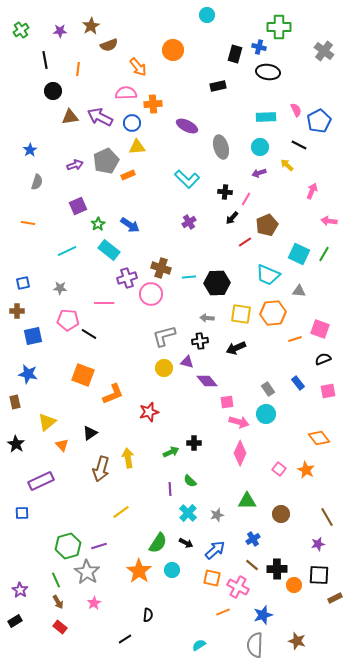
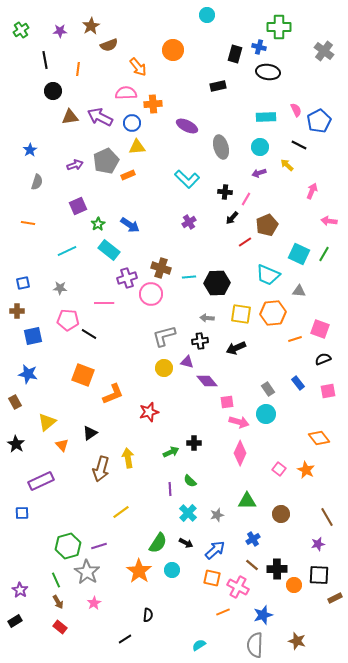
brown rectangle at (15, 402): rotated 16 degrees counterclockwise
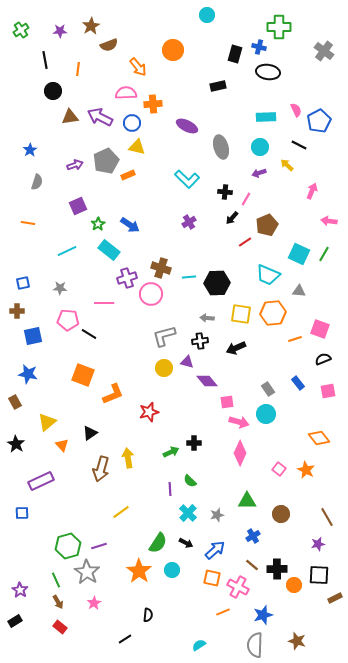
yellow triangle at (137, 147): rotated 18 degrees clockwise
blue cross at (253, 539): moved 3 px up
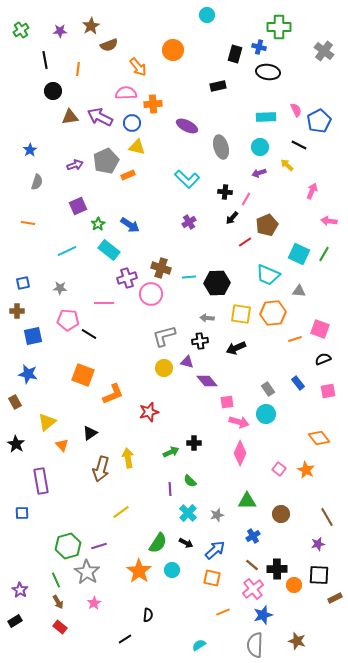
purple rectangle at (41, 481): rotated 75 degrees counterclockwise
pink cross at (238, 587): moved 15 px right, 2 px down; rotated 25 degrees clockwise
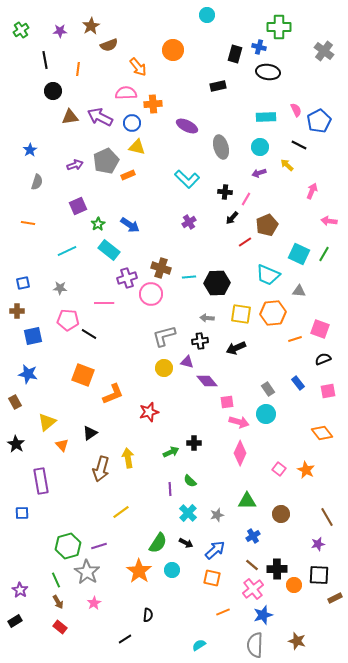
orange diamond at (319, 438): moved 3 px right, 5 px up
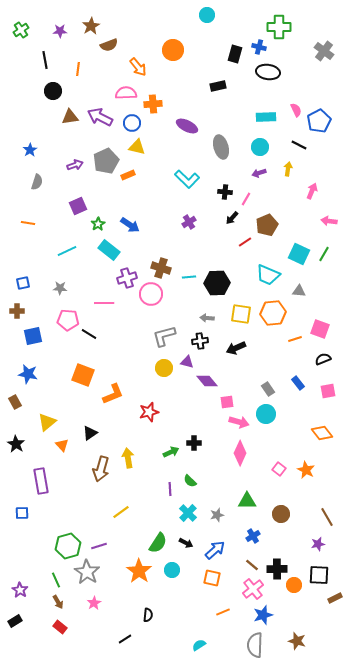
yellow arrow at (287, 165): moved 1 px right, 4 px down; rotated 56 degrees clockwise
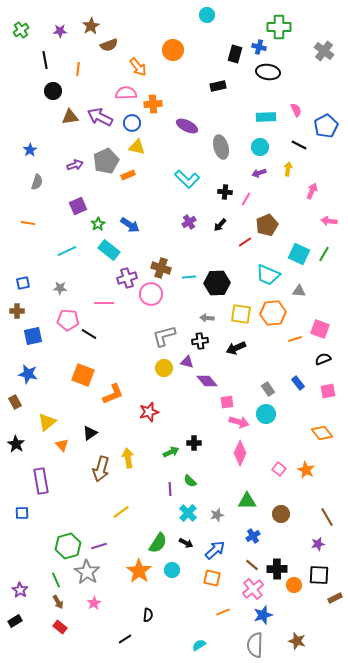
blue pentagon at (319, 121): moved 7 px right, 5 px down
black arrow at (232, 218): moved 12 px left, 7 px down
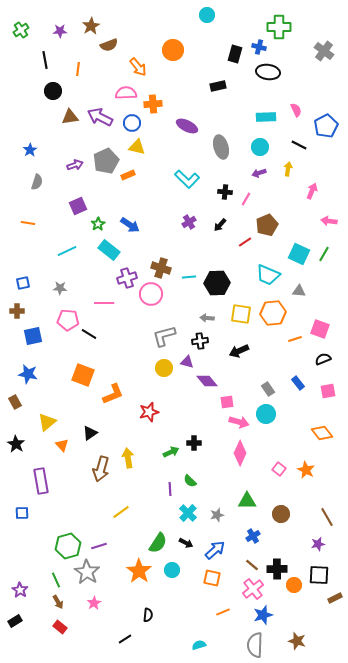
black arrow at (236, 348): moved 3 px right, 3 px down
cyan semicircle at (199, 645): rotated 16 degrees clockwise
